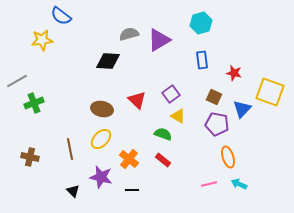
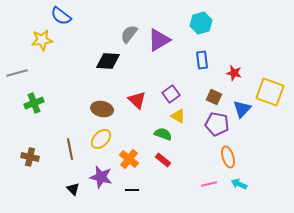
gray semicircle: rotated 36 degrees counterclockwise
gray line: moved 8 px up; rotated 15 degrees clockwise
black triangle: moved 2 px up
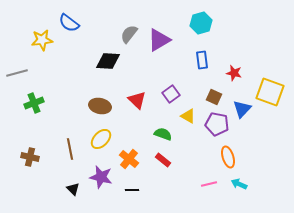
blue semicircle: moved 8 px right, 7 px down
brown ellipse: moved 2 px left, 3 px up
yellow triangle: moved 10 px right
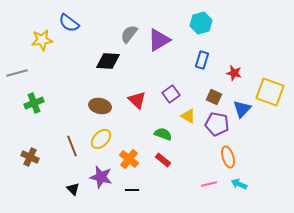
blue rectangle: rotated 24 degrees clockwise
brown line: moved 2 px right, 3 px up; rotated 10 degrees counterclockwise
brown cross: rotated 12 degrees clockwise
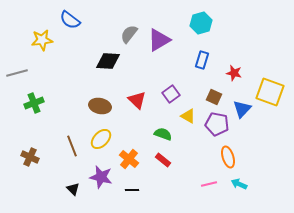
blue semicircle: moved 1 px right, 3 px up
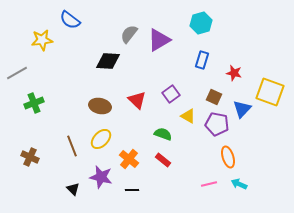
gray line: rotated 15 degrees counterclockwise
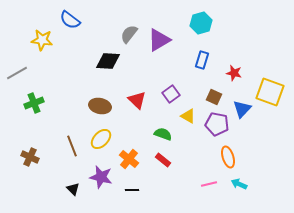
yellow star: rotated 15 degrees clockwise
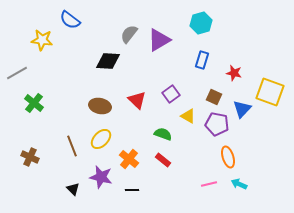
green cross: rotated 30 degrees counterclockwise
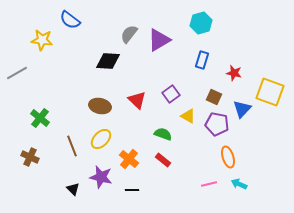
green cross: moved 6 px right, 15 px down
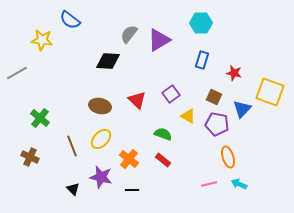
cyan hexagon: rotated 15 degrees clockwise
